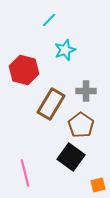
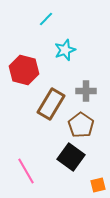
cyan line: moved 3 px left, 1 px up
pink line: moved 1 px right, 2 px up; rotated 16 degrees counterclockwise
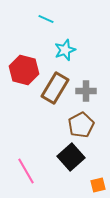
cyan line: rotated 70 degrees clockwise
brown rectangle: moved 4 px right, 16 px up
brown pentagon: rotated 10 degrees clockwise
black square: rotated 12 degrees clockwise
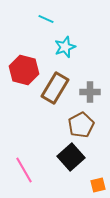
cyan star: moved 3 px up
gray cross: moved 4 px right, 1 px down
pink line: moved 2 px left, 1 px up
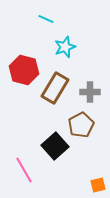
black square: moved 16 px left, 11 px up
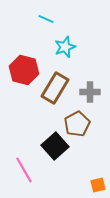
brown pentagon: moved 4 px left, 1 px up
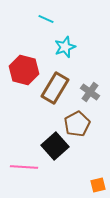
gray cross: rotated 36 degrees clockwise
pink line: moved 3 px up; rotated 56 degrees counterclockwise
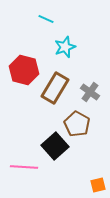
brown pentagon: rotated 15 degrees counterclockwise
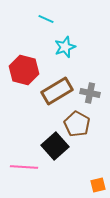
brown rectangle: moved 2 px right, 3 px down; rotated 28 degrees clockwise
gray cross: moved 1 px down; rotated 24 degrees counterclockwise
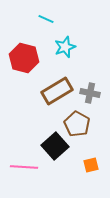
red hexagon: moved 12 px up
orange square: moved 7 px left, 20 px up
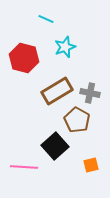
brown pentagon: moved 4 px up
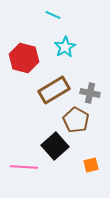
cyan line: moved 7 px right, 4 px up
cyan star: rotated 10 degrees counterclockwise
brown rectangle: moved 3 px left, 1 px up
brown pentagon: moved 1 px left
